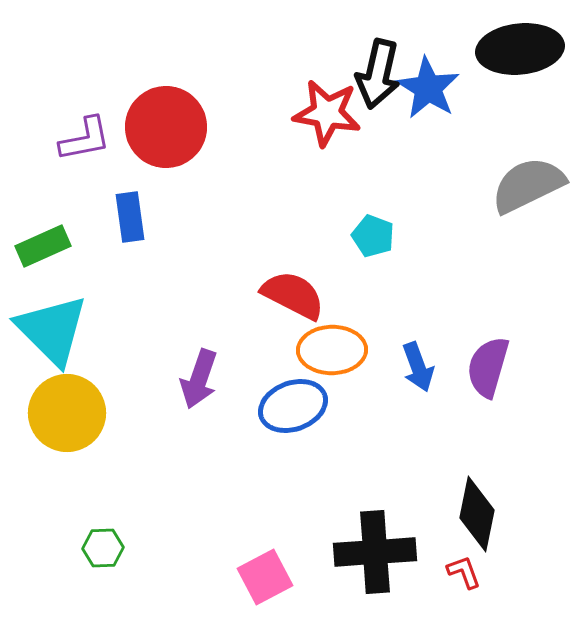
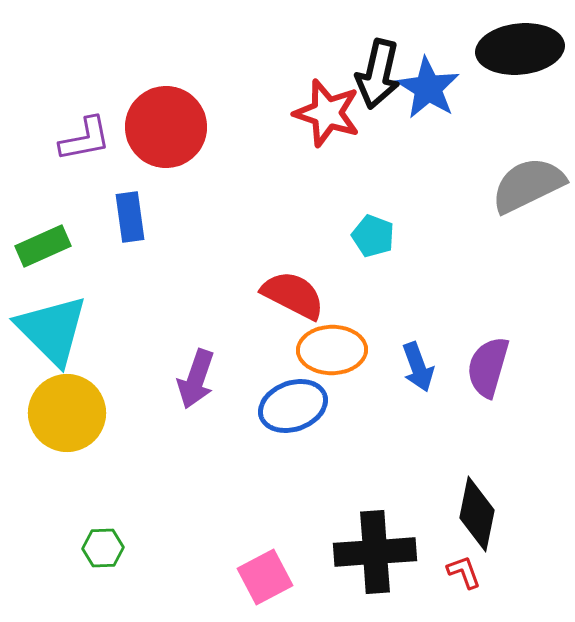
red star: rotated 8 degrees clockwise
purple arrow: moved 3 px left
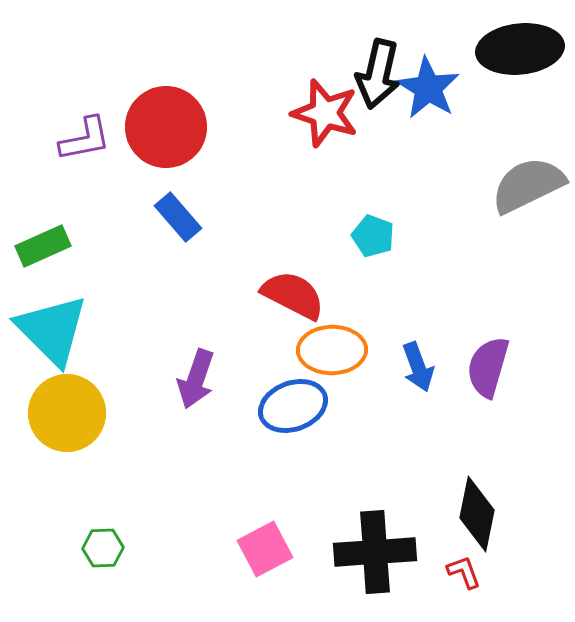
red star: moved 2 px left
blue rectangle: moved 48 px right; rotated 33 degrees counterclockwise
pink square: moved 28 px up
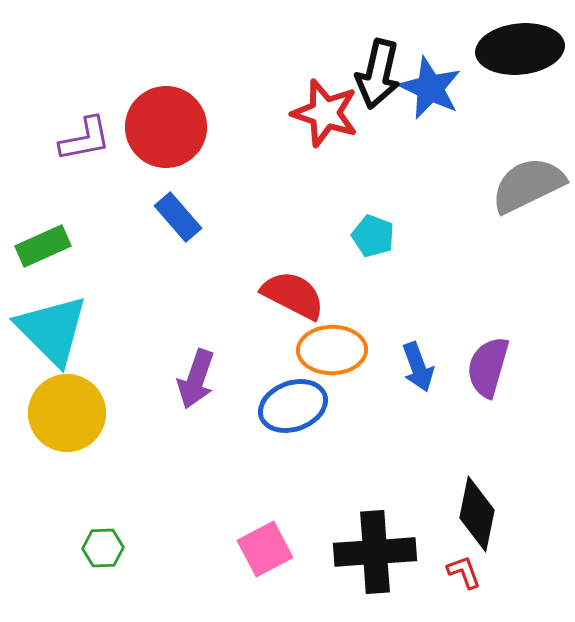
blue star: moved 2 px right; rotated 6 degrees counterclockwise
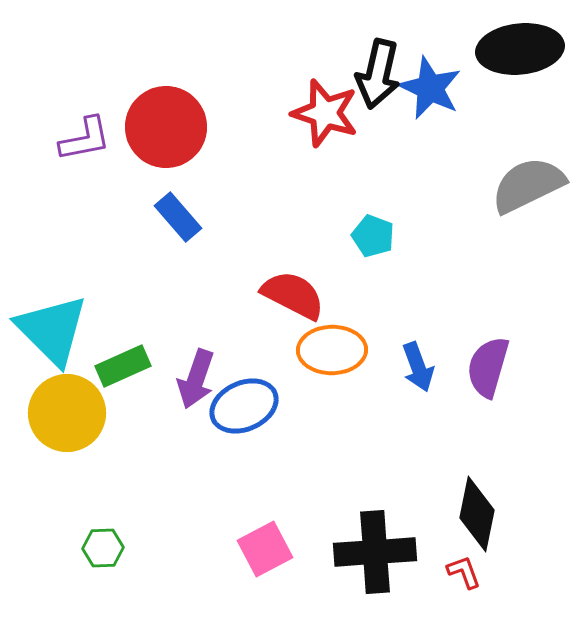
green rectangle: moved 80 px right, 120 px down
blue ellipse: moved 49 px left; rotated 4 degrees counterclockwise
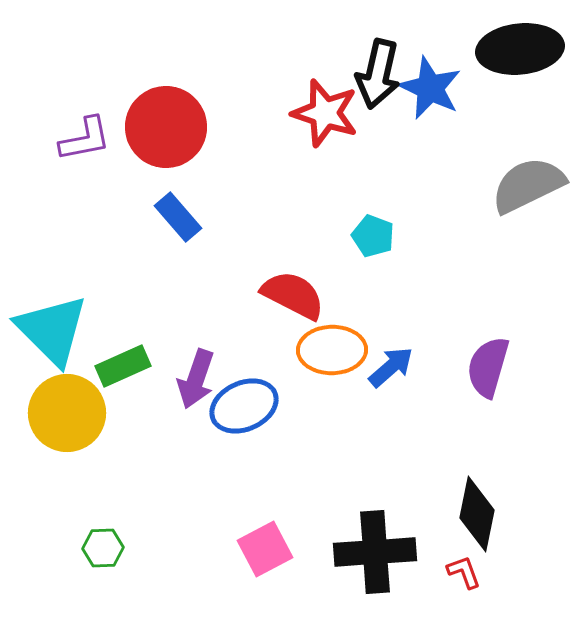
blue arrow: moved 27 px left; rotated 111 degrees counterclockwise
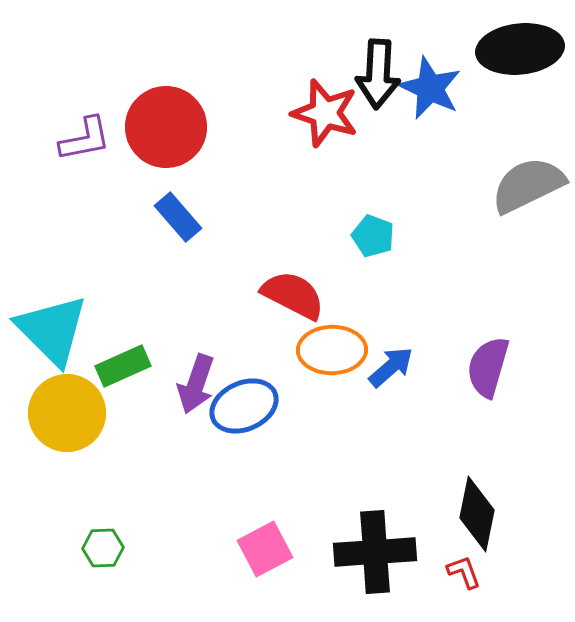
black arrow: rotated 10 degrees counterclockwise
purple arrow: moved 5 px down
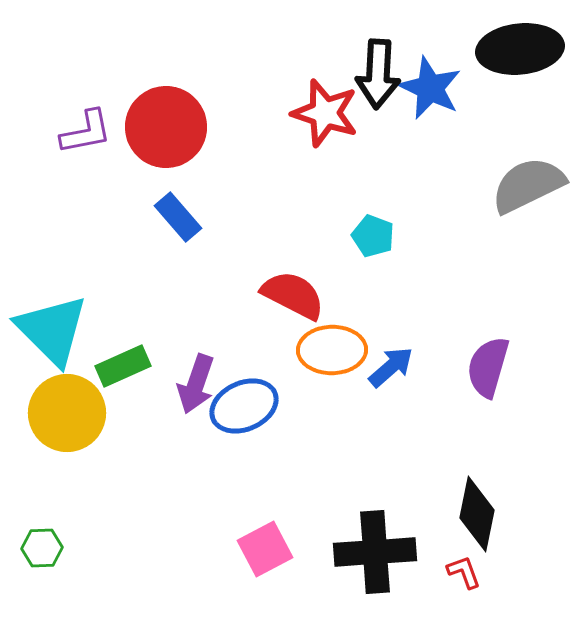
purple L-shape: moved 1 px right, 7 px up
green hexagon: moved 61 px left
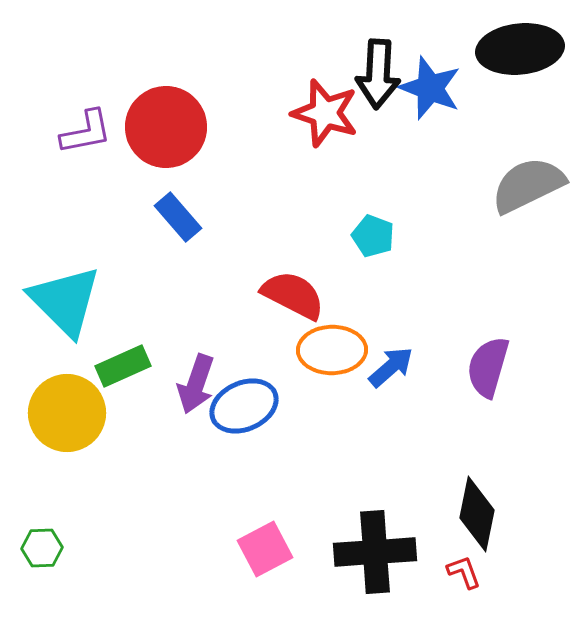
blue star: rotated 4 degrees counterclockwise
cyan triangle: moved 13 px right, 29 px up
